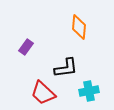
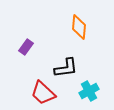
cyan cross: rotated 18 degrees counterclockwise
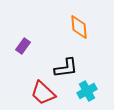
orange diamond: rotated 10 degrees counterclockwise
purple rectangle: moved 3 px left, 1 px up
cyan cross: moved 2 px left
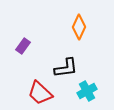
orange diamond: rotated 30 degrees clockwise
red trapezoid: moved 3 px left
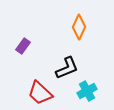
black L-shape: moved 1 px right; rotated 15 degrees counterclockwise
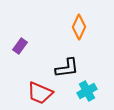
purple rectangle: moved 3 px left
black L-shape: rotated 15 degrees clockwise
red trapezoid: rotated 20 degrees counterclockwise
